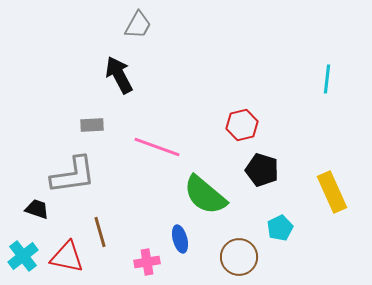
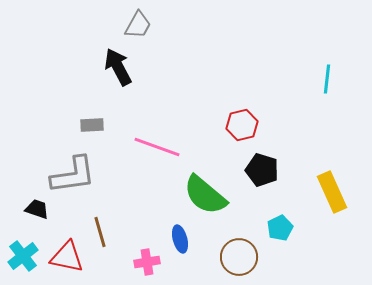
black arrow: moved 1 px left, 8 px up
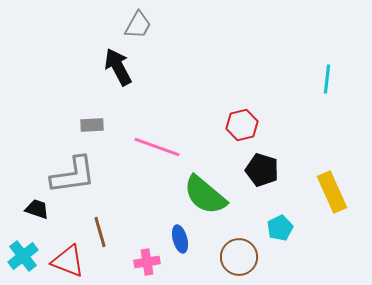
red triangle: moved 1 px right, 4 px down; rotated 9 degrees clockwise
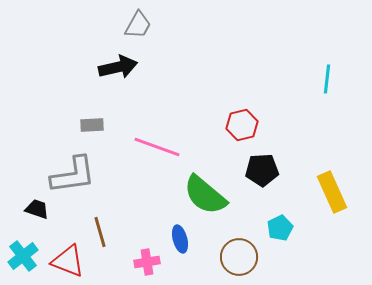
black arrow: rotated 105 degrees clockwise
black pentagon: rotated 20 degrees counterclockwise
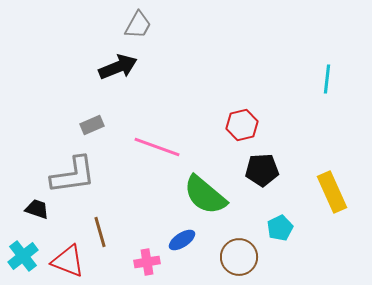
black arrow: rotated 9 degrees counterclockwise
gray rectangle: rotated 20 degrees counterclockwise
blue ellipse: moved 2 px right, 1 px down; rotated 72 degrees clockwise
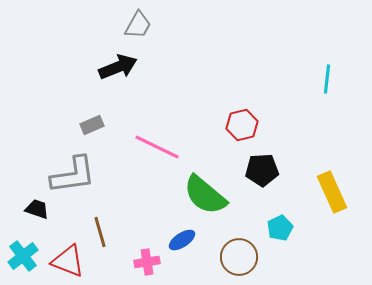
pink line: rotated 6 degrees clockwise
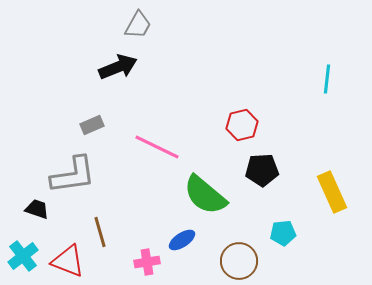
cyan pentagon: moved 3 px right, 5 px down; rotated 20 degrees clockwise
brown circle: moved 4 px down
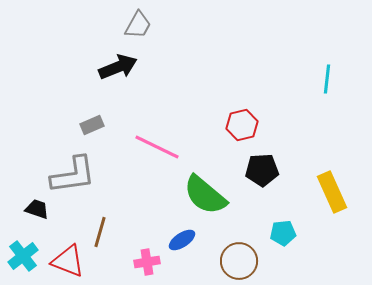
brown line: rotated 32 degrees clockwise
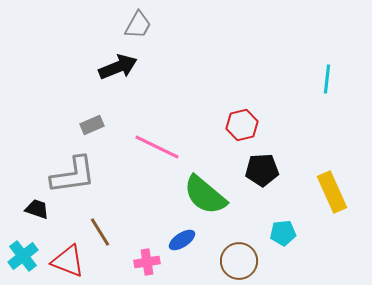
brown line: rotated 48 degrees counterclockwise
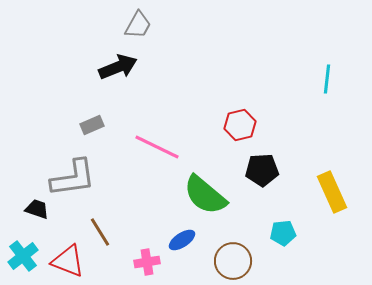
red hexagon: moved 2 px left
gray L-shape: moved 3 px down
brown circle: moved 6 px left
